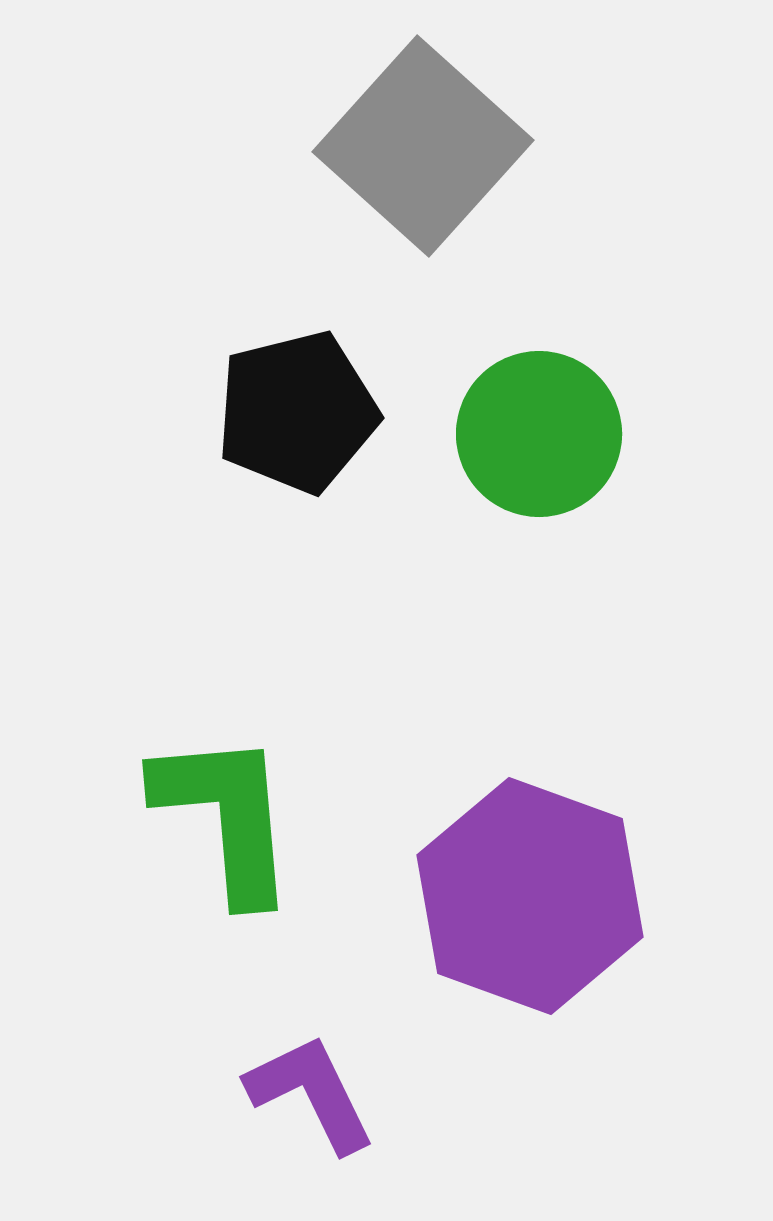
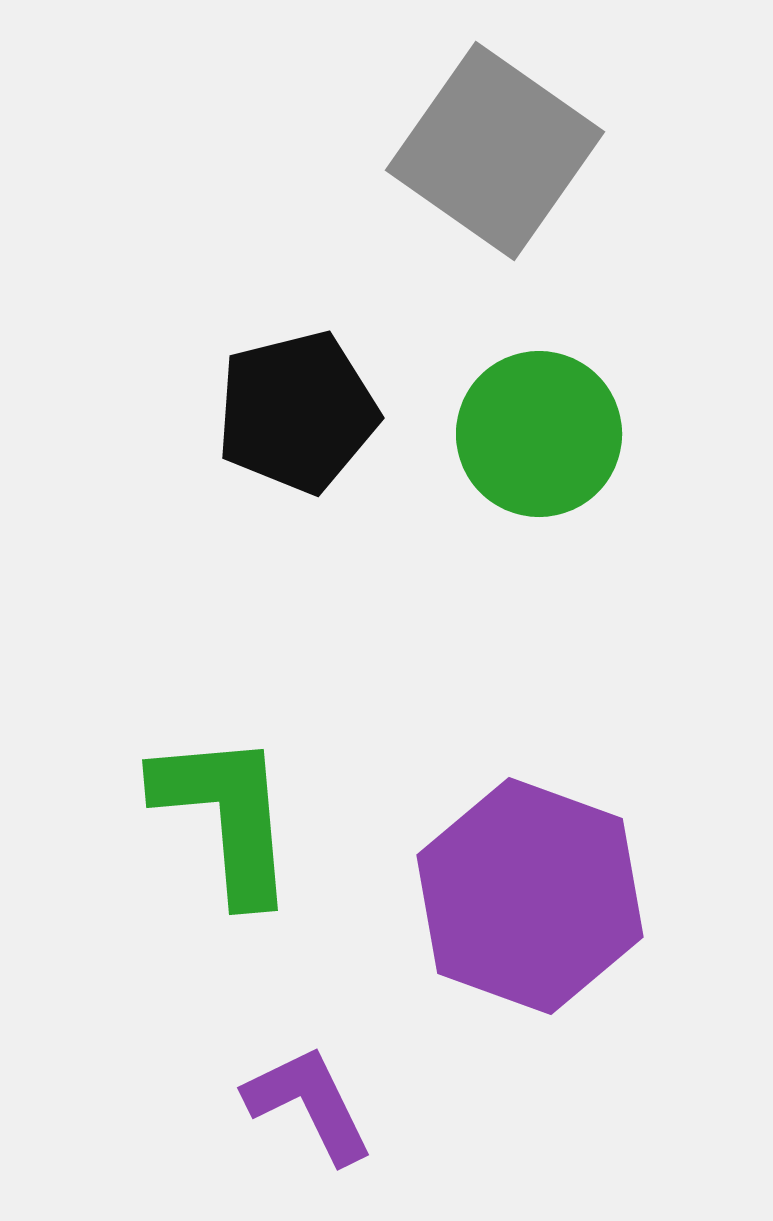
gray square: moved 72 px right, 5 px down; rotated 7 degrees counterclockwise
purple L-shape: moved 2 px left, 11 px down
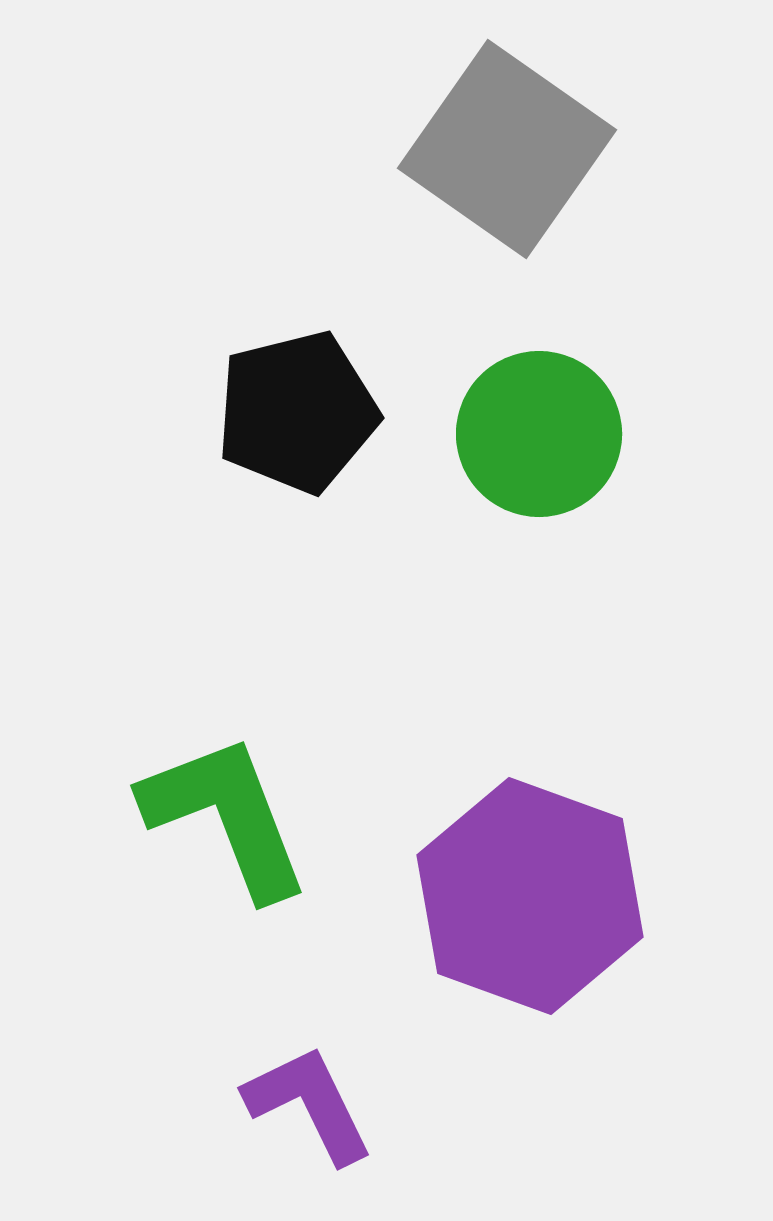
gray square: moved 12 px right, 2 px up
green L-shape: rotated 16 degrees counterclockwise
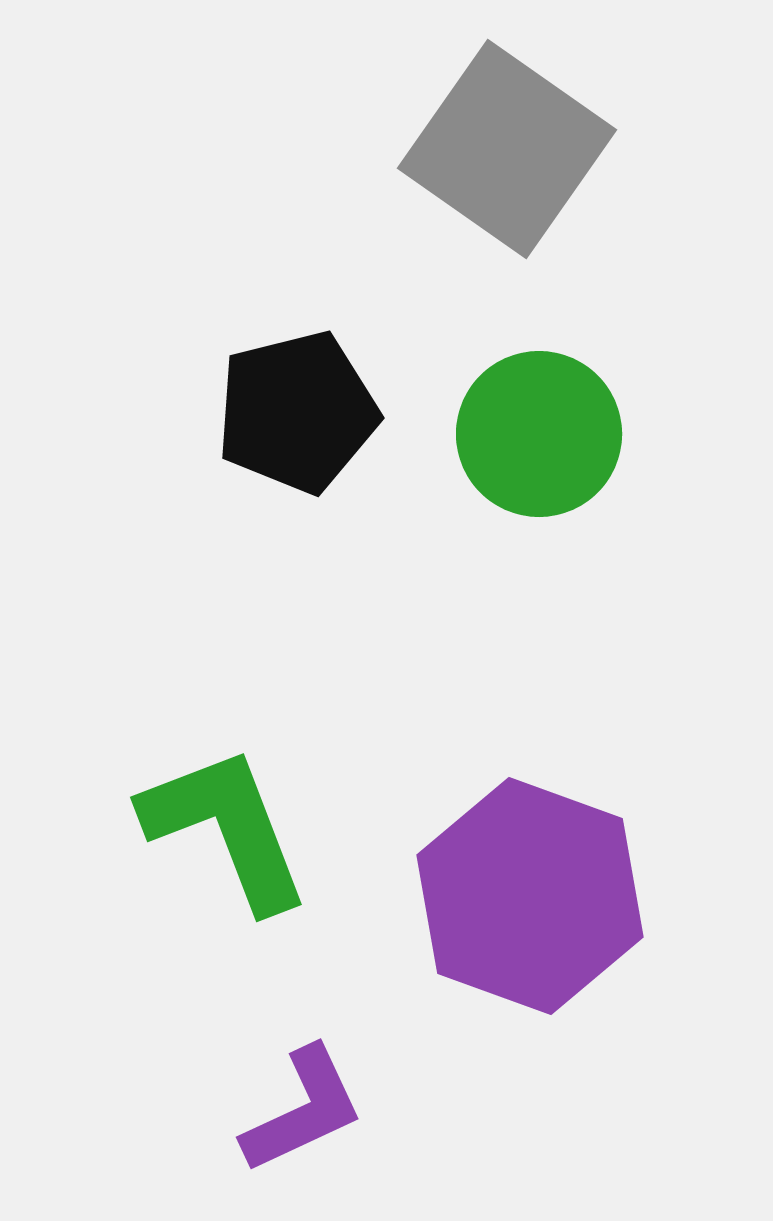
green L-shape: moved 12 px down
purple L-shape: moved 6 px left, 6 px down; rotated 91 degrees clockwise
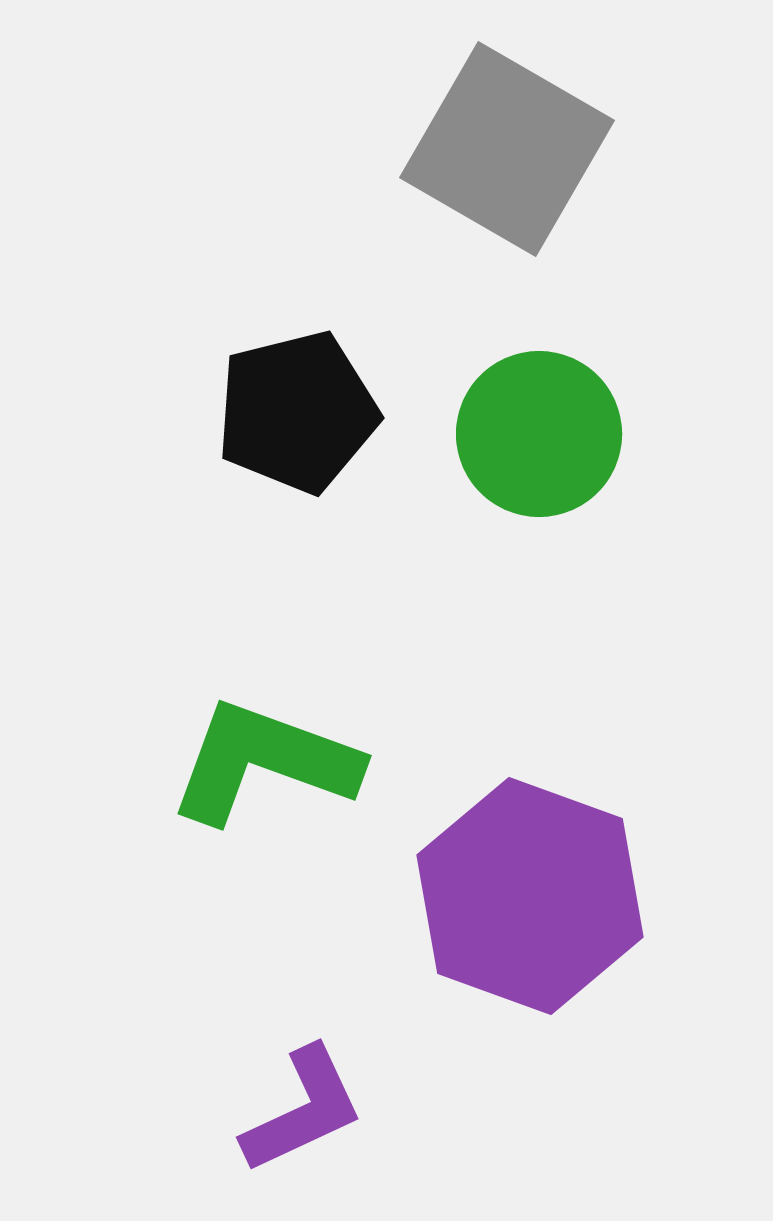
gray square: rotated 5 degrees counterclockwise
green L-shape: moved 38 px right, 66 px up; rotated 49 degrees counterclockwise
